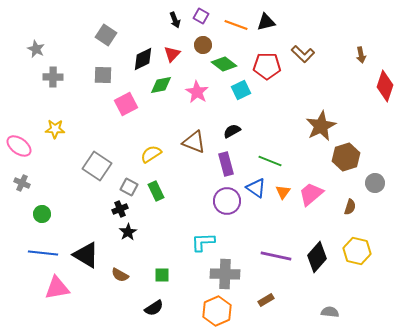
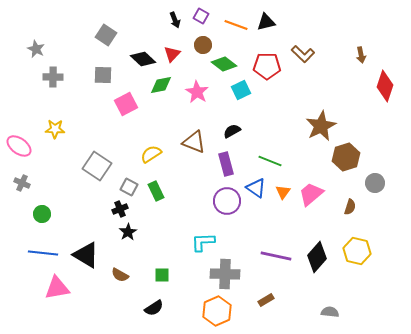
black diamond at (143, 59): rotated 70 degrees clockwise
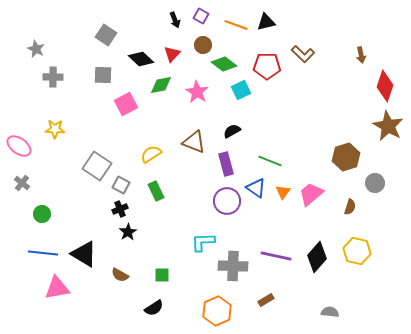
black diamond at (143, 59): moved 2 px left
brown star at (321, 126): moved 67 px right; rotated 16 degrees counterclockwise
gray cross at (22, 183): rotated 14 degrees clockwise
gray square at (129, 187): moved 8 px left, 2 px up
black triangle at (86, 255): moved 2 px left, 1 px up
gray cross at (225, 274): moved 8 px right, 8 px up
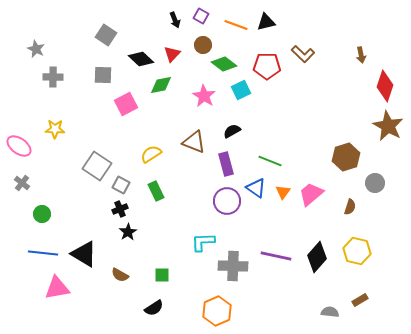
pink star at (197, 92): moved 7 px right, 4 px down
brown rectangle at (266, 300): moved 94 px right
